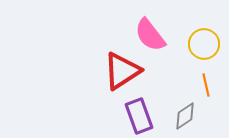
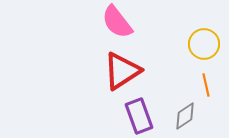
pink semicircle: moved 33 px left, 13 px up
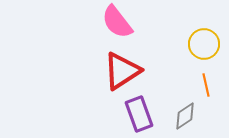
purple rectangle: moved 2 px up
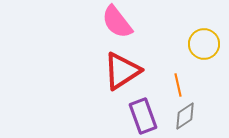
orange line: moved 28 px left
purple rectangle: moved 4 px right, 2 px down
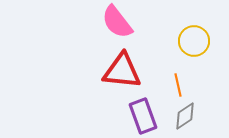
yellow circle: moved 10 px left, 3 px up
red triangle: rotated 39 degrees clockwise
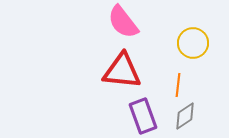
pink semicircle: moved 6 px right
yellow circle: moved 1 px left, 2 px down
orange line: rotated 20 degrees clockwise
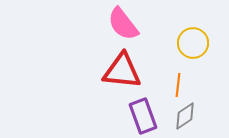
pink semicircle: moved 2 px down
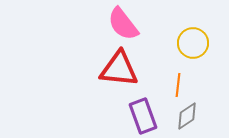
red triangle: moved 3 px left, 2 px up
gray diamond: moved 2 px right
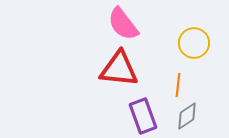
yellow circle: moved 1 px right
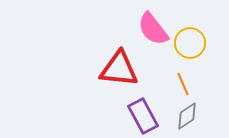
pink semicircle: moved 30 px right, 5 px down
yellow circle: moved 4 px left
orange line: moved 5 px right, 1 px up; rotated 30 degrees counterclockwise
purple rectangle: rotated 8 degrees counterclockwise
